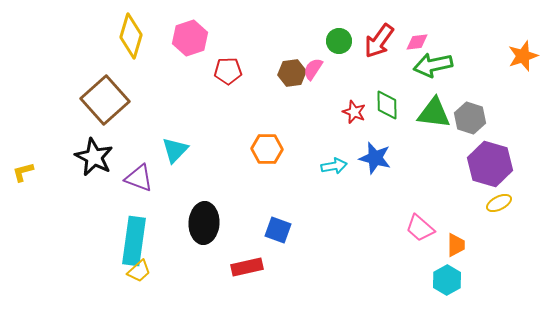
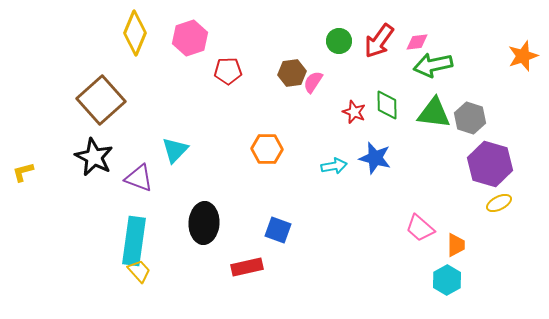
yellow diamond: moved 4 px right, 3 px up; rotated 6 degrees clockwise
pink semicircle: moved 13 px down
brown square: moved 4 px left
yellow trapezoid: rotated 90 degrees counterclockwise
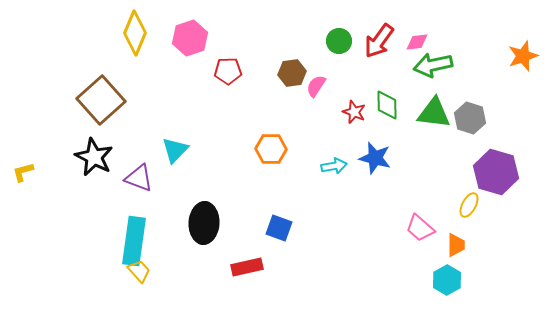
pink semicircle: moved 3 px right, 4 px down
orange hexagon: moved 4 px right
purple hexagon: moved 6 px right, 8 px down
yellow ellipse: moved 30 px left, 2 px down; rotated 35 degrees counterclockwise
blue square: moved 1 px right, 2 px up
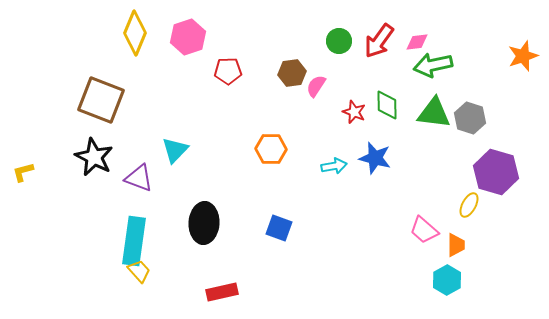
pink hexagon: moved 2 px left, 1 px up
brown square: rotated 27 degrees counterclockwise
pink trapezoid: moved 4 px right, 2 px down
red rectangle: moved 25 px left, 25 px down
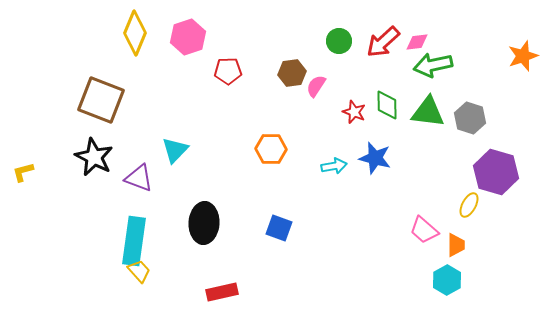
red arrow: moved 4 px right, 1 px down; rotated 12 degrees clockwise
green triangle: moved 6 px left, 1 px up
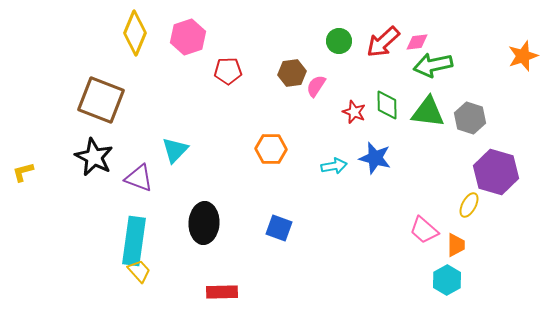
red rectangle: rotated 12 degrees clockwise
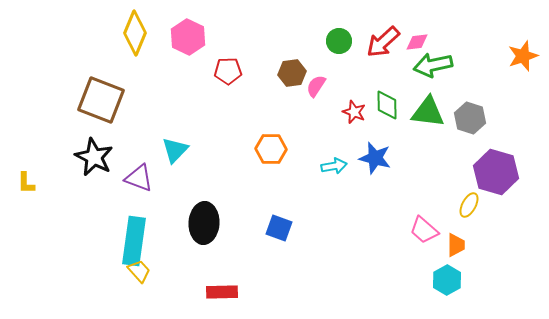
pink hexagon: rotated 16 degrees counterclockwise
yellow L-shape: moved 3 px right, 11 px down; rotated 75 degrees counterclockwise
